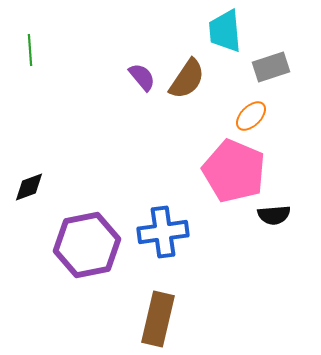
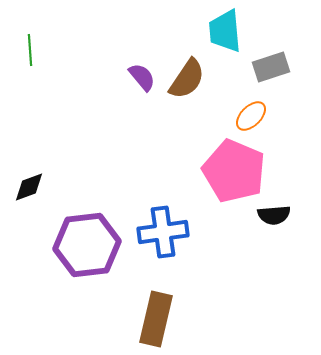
purple hexagon: rotated 4 degrees clockwise
brown rectangle: moved 2 px left
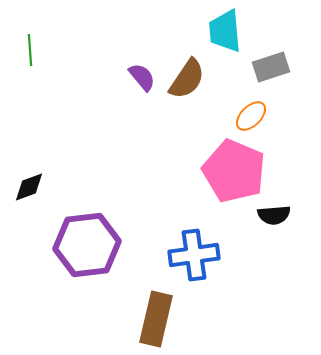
blue cross: moved 31 px right, 23 px down
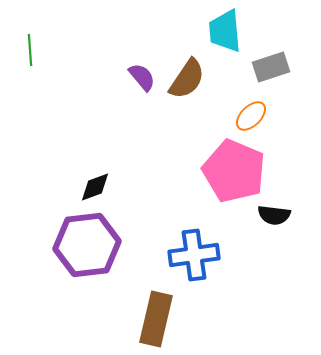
black diamond: moved 66 px right
black semicircle: rotated 12 degrees clockwise
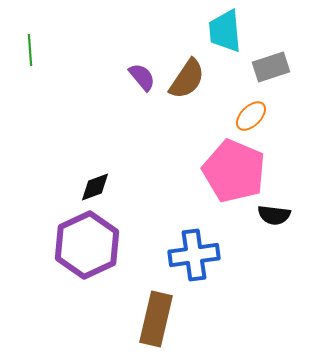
purple hexagon: rotated 18 degrees counterclockwise
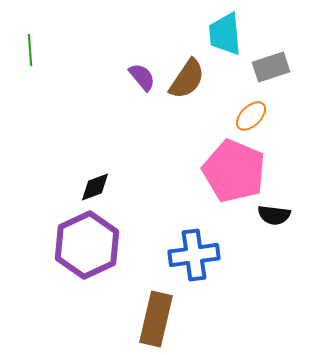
cyan trapezoid: moved 3 px down
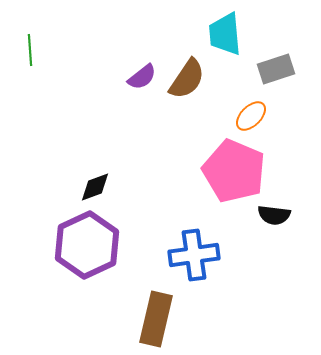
gray rectangle: moved 5 px right, 2 px down
purple semicircle: rotated 92 degrees clockwise
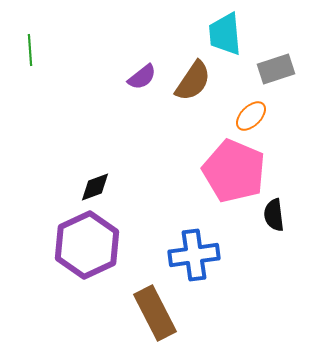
brown semicircle: moved 6 px right, 2 px down
black semicircle: rotated 76 degrees clockwise
brown rectangle: moved 1 px left, 6 px up; rotated 40 degrees counterclockwise
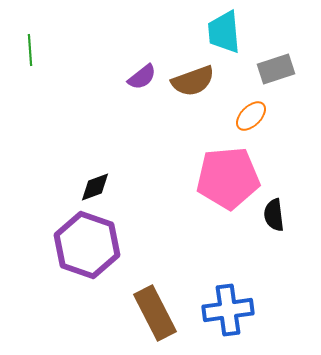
cyan trapezoid: moved 1 px left, 2 px up
brown semicircle: rotated 36 degrees clockwise
pink pentagon: moved 6 px left, 7 px down; rotated 28 degrees counterclockwise
purple hexagon: rotated 16 degrees counterclockwise
blue cross: moved 34 px right, 55 px down
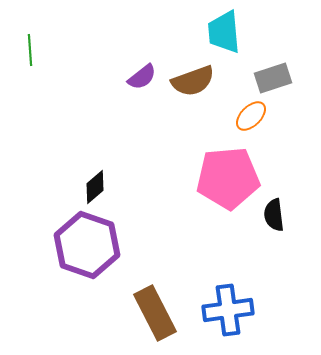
gray rectangle: moved 3 px left, 9 px down
black diamond: rotated 20 degrees counterclockwise
